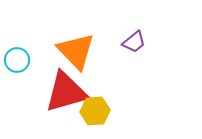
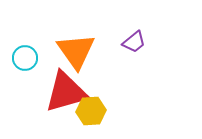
orange triangle: rotated 9 degrees clockwise
cyan circle: moved 8 px right, 2 px up
yellow hexagon: moved 4 px left
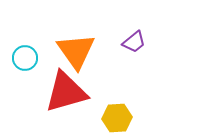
yellow hexagon: moved 26 px right, 7 px down
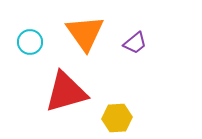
purple trapezoid: moved 1 px right, 1 px down
orange triangle: moved 9 px right, 18 px up
cyan circle: moved 5 px right, 16 px up
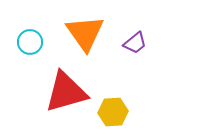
yellow hexagon: moved 4 px left, 6 px up
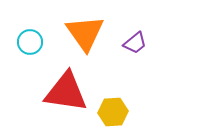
red triangle: rotated 24 degrees clockwise
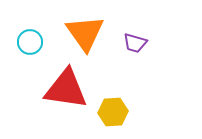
purple trapezoid: rotated 55 degrees clockwise
red triangle: moved 3 px up
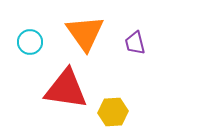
purple trapezoid: rotated 60 degrees clockwise
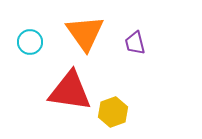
red triangle: moved 4 px right, 2 px down
yellow hexagon: rotated 16 degrees counterclockwise
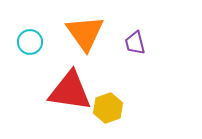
yellow hexagon: moved 5 px left, 4 px up
